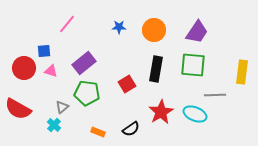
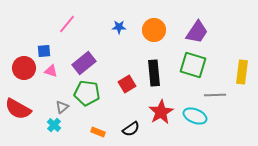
green square: rotated 12 degrees clockwise
black rectangle: moved 2 px left, 4 px down; rotated 15 degrees counterclockwise
cyan ellipse: moved 2 px down
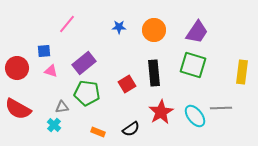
red circle: moved 7 px left
gray line: moved 6 px right, 13 px down
gray triangle: rotated 32 degrees clockwise
cyan ellipse: rotated 30 degrees clockwise
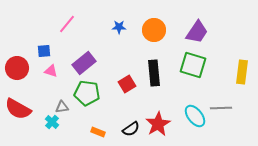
red star: moved 3 px left, 12 px down
cyan cross: moved 2 px left, 3 px up
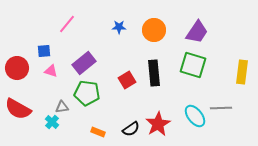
red square: moved 4 px up
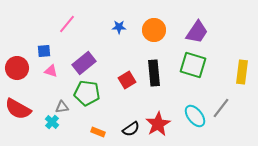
gray line: rotated 50 degrees counterclockwise
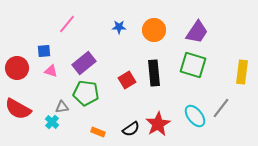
green pentagon: moved 1 px left
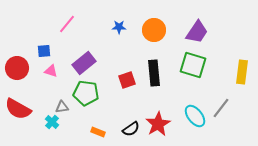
red square: rotated 12 degrees clockwise
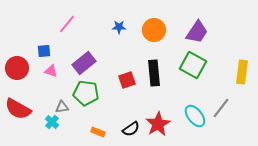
green square: rotated 12 degrees clockwise
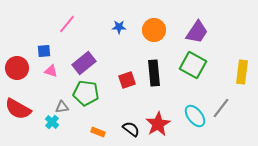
black semicircle: rotated 108 degrees counterclockwise
